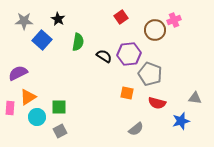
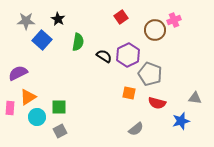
gray star: moved 2 px right
purple hexagon: moved 1 px left, 1 px down; rotated 20 degrees counterclockwise
orange square: moved 2 px right
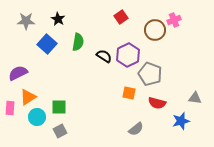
blue square: moved 5 px right, 4 px down
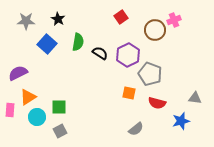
black semicircle: moved 4 px left, 3 px up
pink rectangle: moved 2 px down
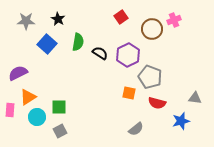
brown circle: moved 3 px left, 1 px up
gray pentagon: moved 3 px down
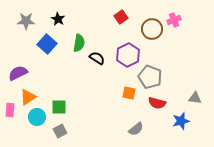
green semicircle: moved 1 px right, 1 px down
black semicircle: moved 3 px left, 5 px down
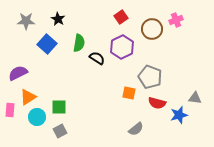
pink cross: moved 2 px right
purple hexagon: moved 6 px left, 8 px up
blue star: moved 2 px left, 6 px up
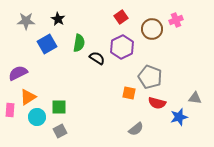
blue square: rotated 18 degrees clockwise
blue star: moved 2 px down
